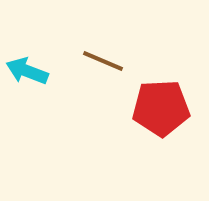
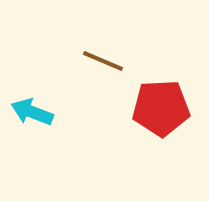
cyan arrow: moved 5 px right, 41 px down
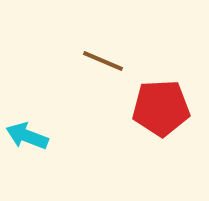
cyan arrow: moved 5 px left, 24 px down
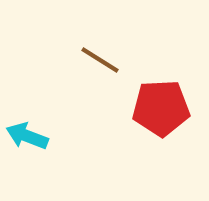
brown line: moved 3 px left, 1 px up; rotated 9 degrees clockwise
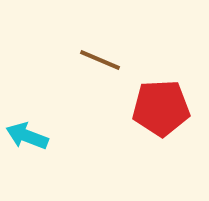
brown line: rotated 9 degrees counterclockwise
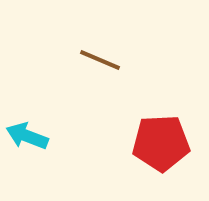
red pentagon: moved 35 px down
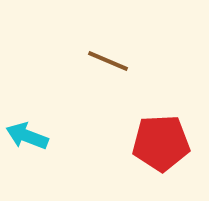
brown line: moved 8 px right, 1 px down
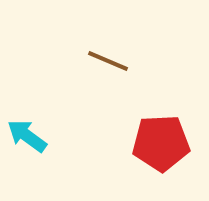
cyan arrow: rotated 15 degrees clockwise
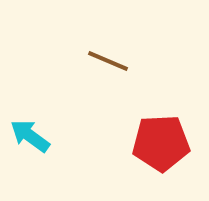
cyan arrow: moved 3 px right
